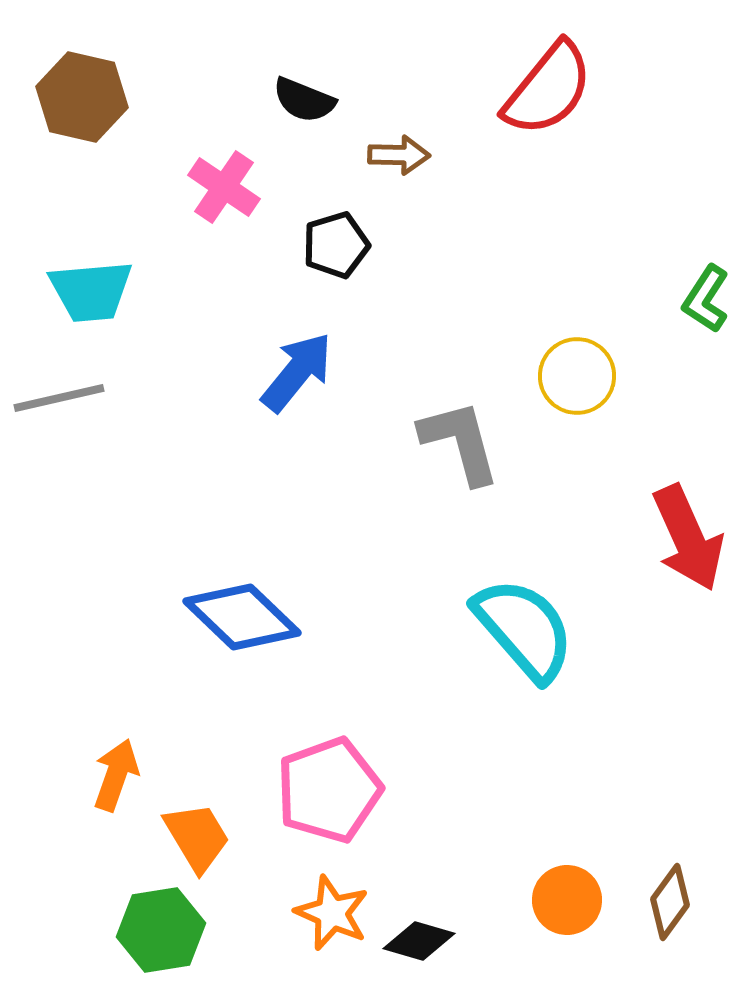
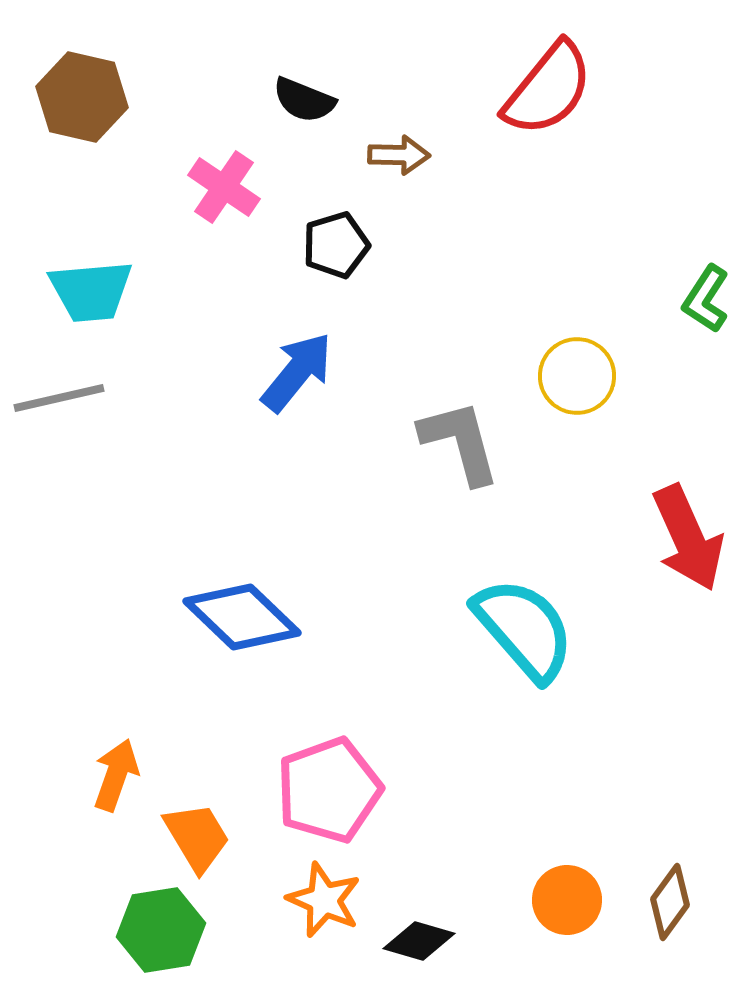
orange star: moved 8 px left, 13 px up
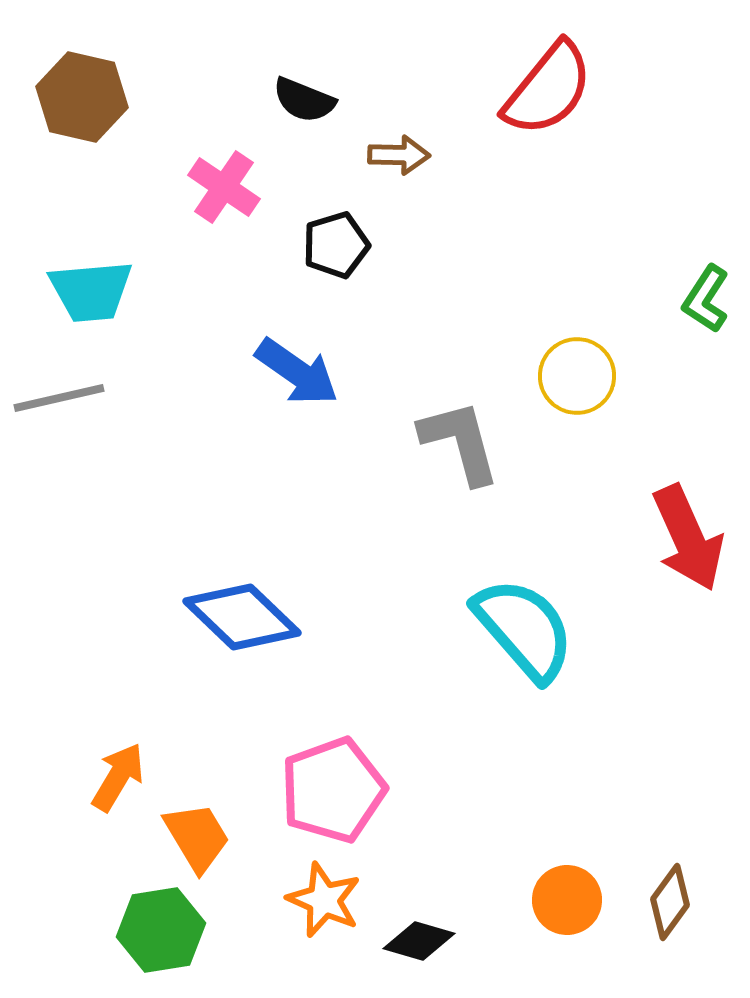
blue arrow: rotated 86 degrees clockwise
orange arrow: moved 2 px right, 2 px down; rotated 12 degrees clockwise
pink pentagon: moved 4 px right
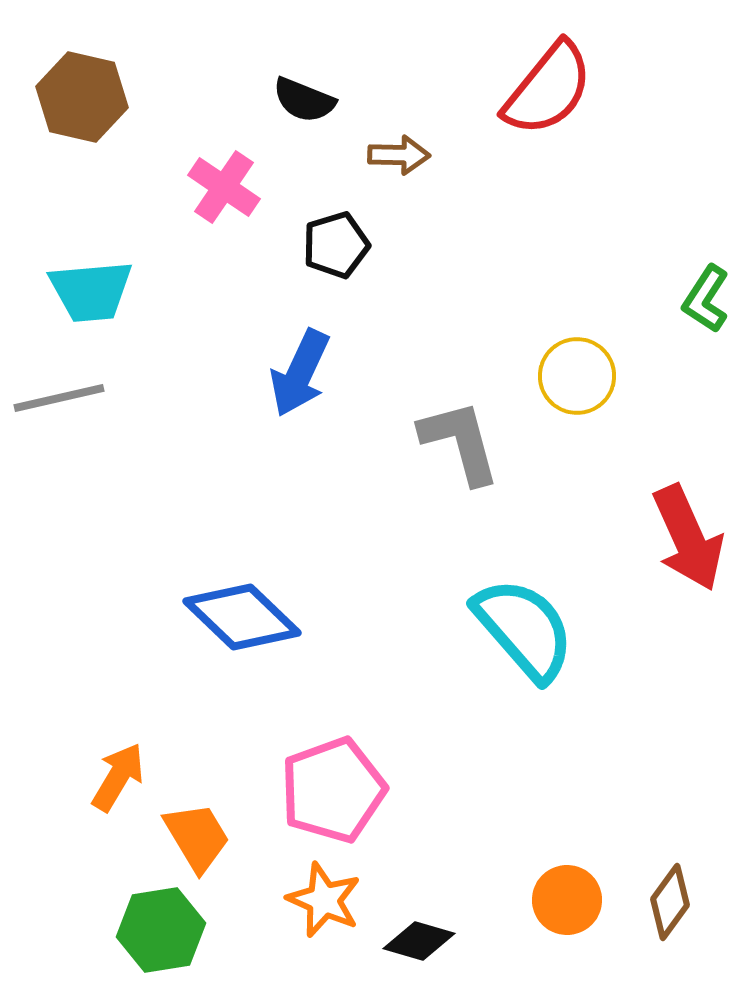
blue arrow: moved 3 px right, 1 px down; rotated 80 degrees clockwise
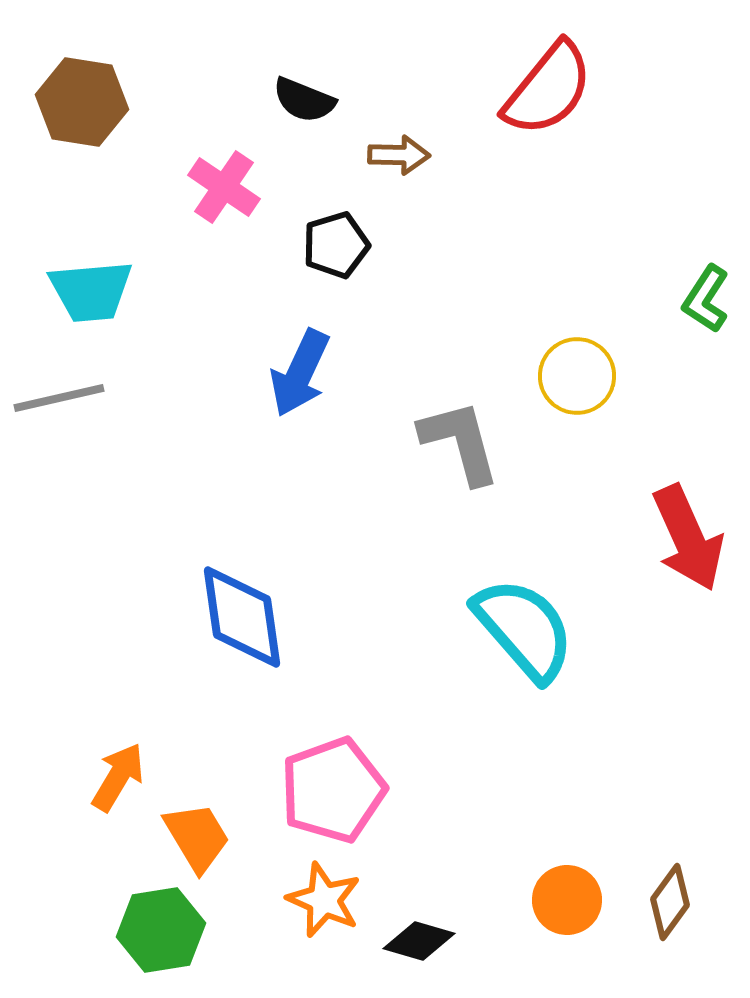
brown hexagon: moved 5 px down; rotated 4 degrees counterclockwise
blue diamond: rotated 38 degrees clockwise
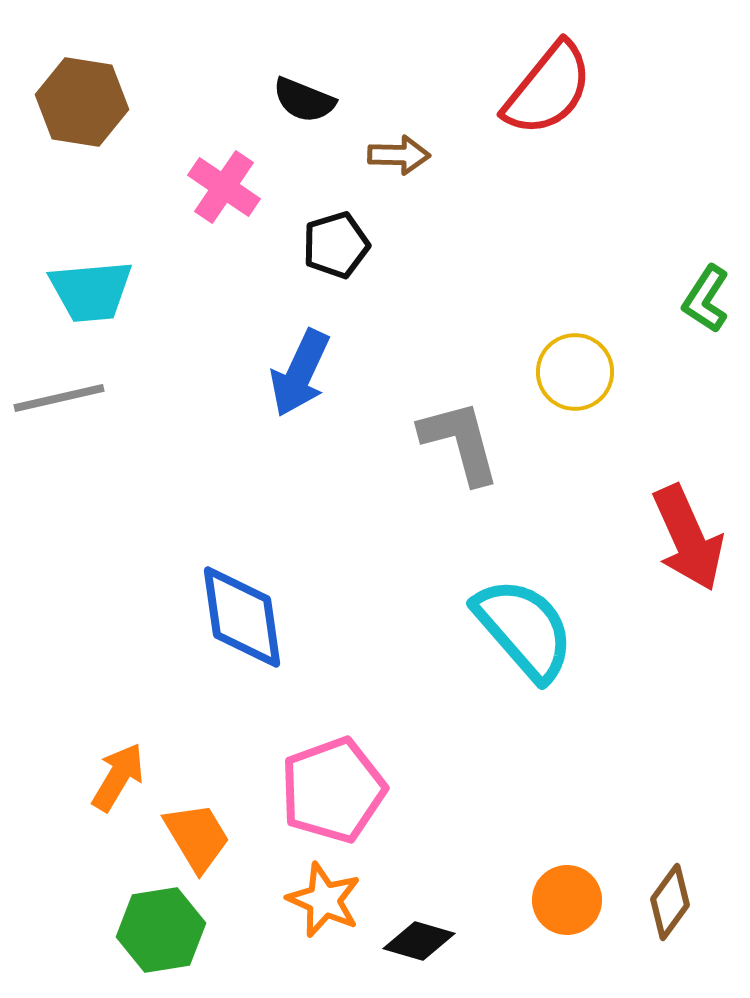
yellow circle: moved 2 px left, 4 px up
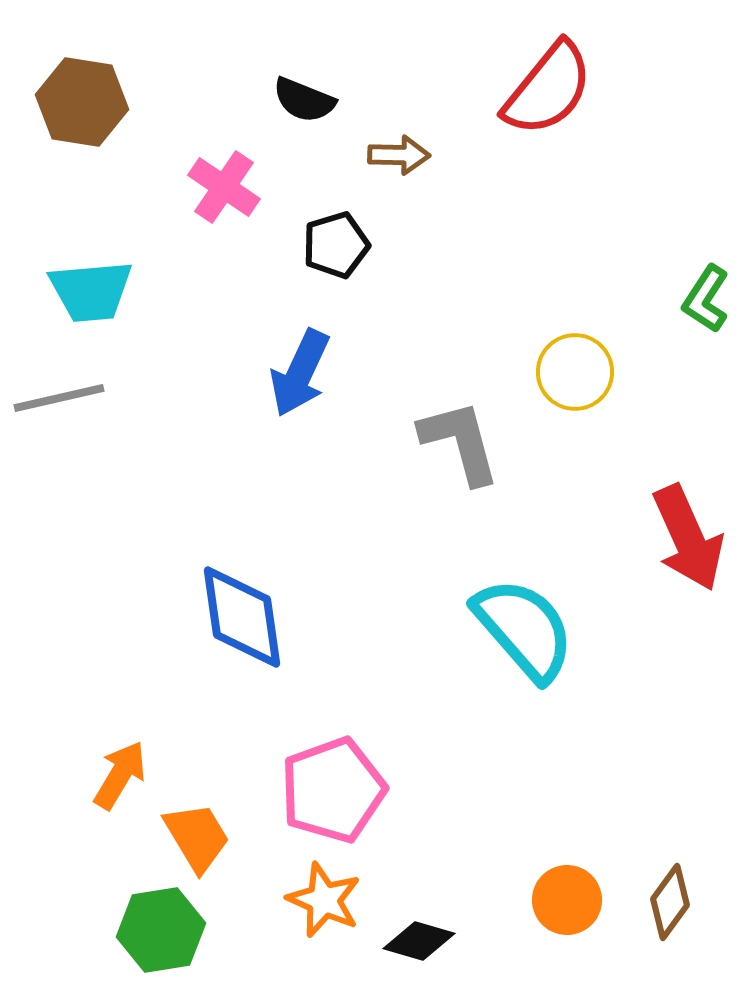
orange arrow: moved 2 px right, 2 px up
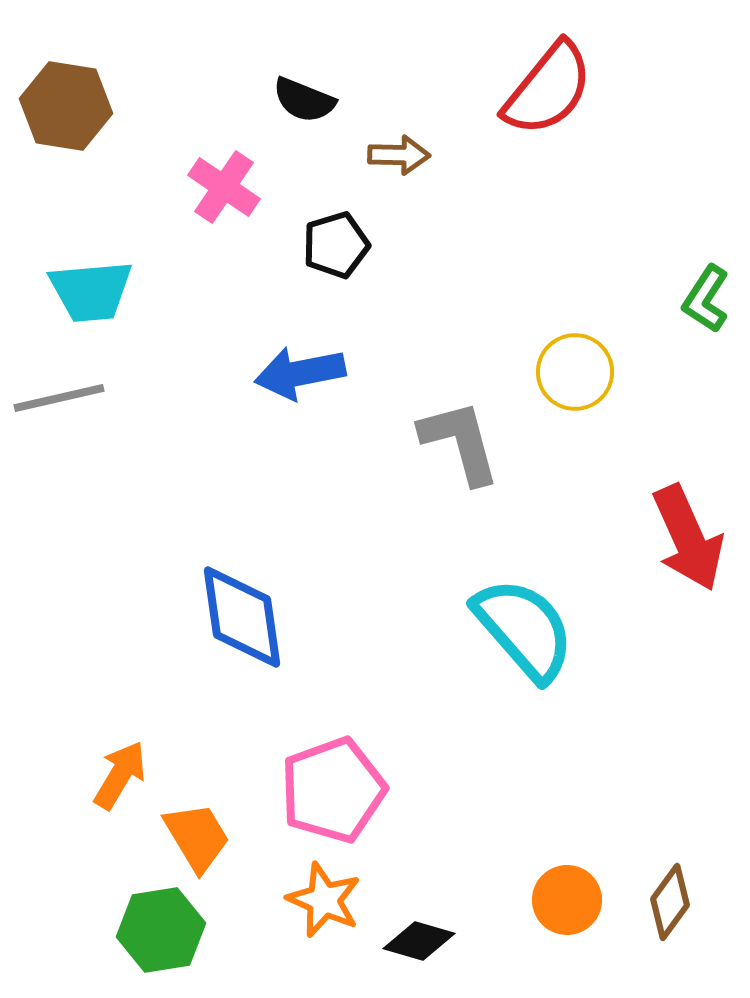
brown hexagon: moved 16 px left, 4 px down
blue arrow: rotated 54 degrees clockwise
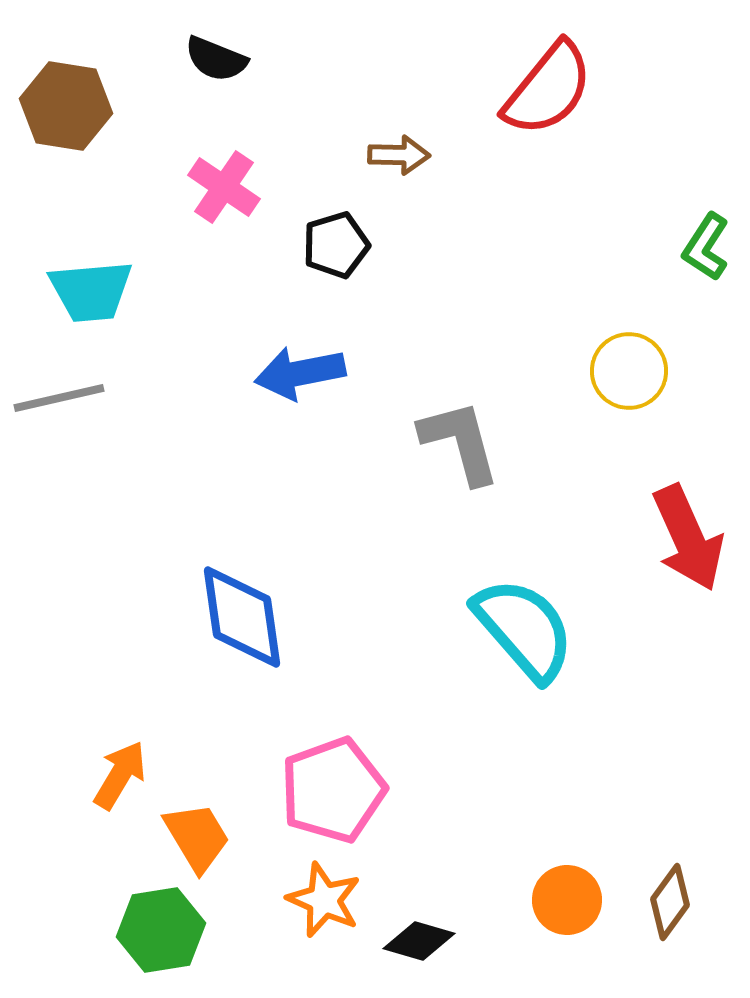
black semicircle: moved 88 px left, 41 px up
green L-shape: moved 52 px up
yellow circle: moved 54 px right, 1 px up
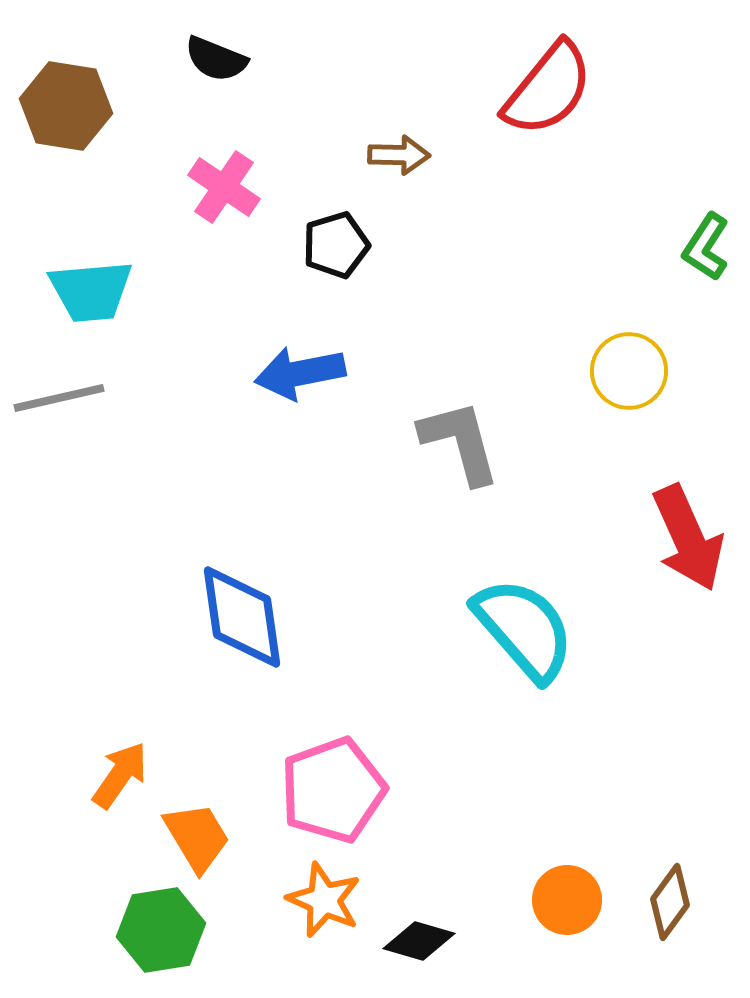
orange arrow: rotated 4 degrees clockwise
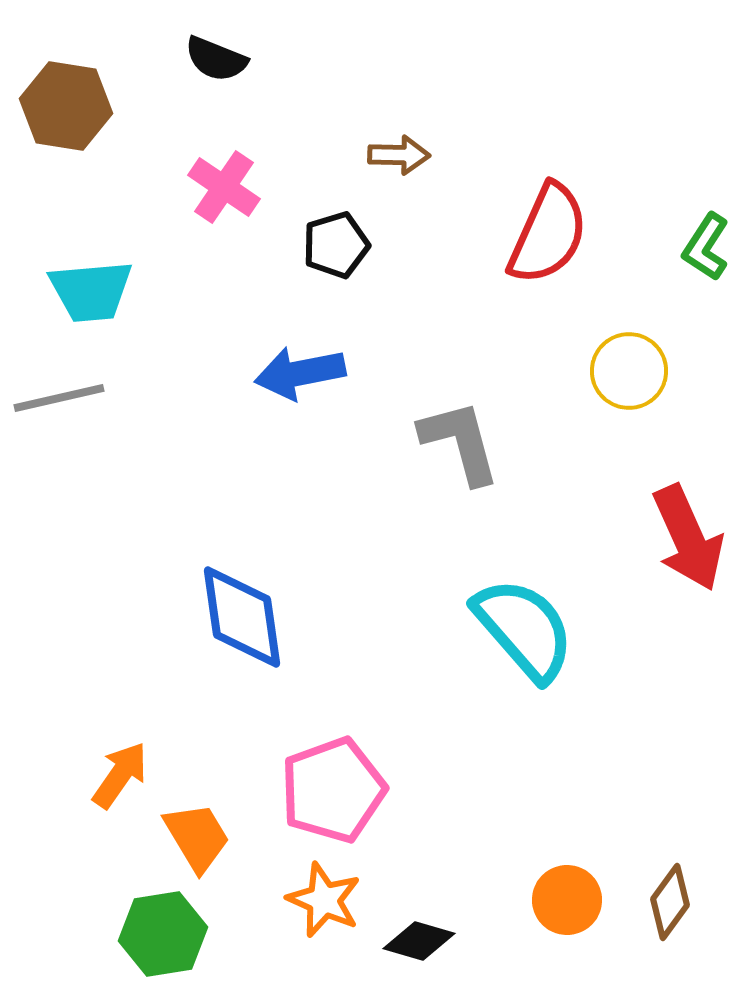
red semicircle: moved 145 px down; rotated 15 degrees counterclockwise
green hexagon: moved 2 px right, 4 px down
